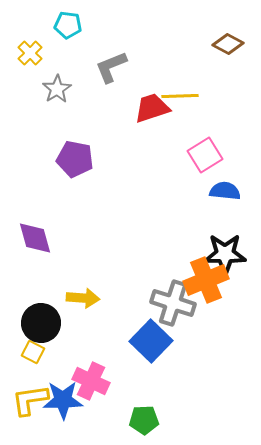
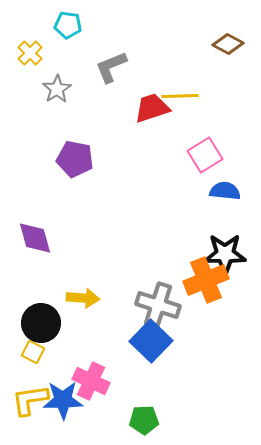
gray cross: moved 15 px left, 2 px down
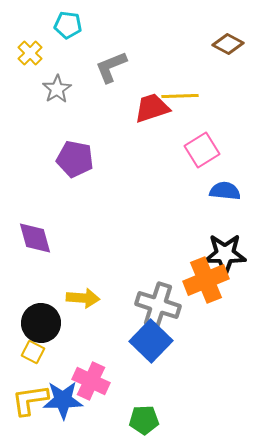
pink square: moved 3 px left, 5 px up
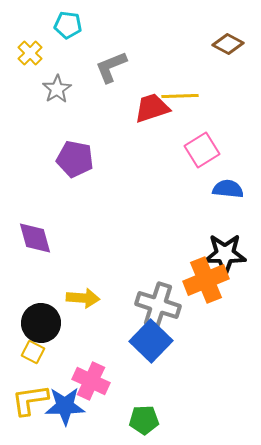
blue semicircle: moved 3 px right, 2 px up
blue star: moved 2 px right, 6 px down
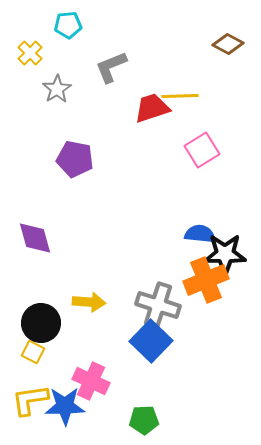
cyan pentagon: rotated 12 degrees counterclockwise
blue semicircle: moved 28 px left, 45 px down
yellow arrow: moved 6 px right, 4 px down
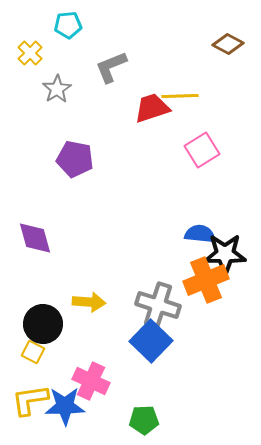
black circle: moved 2 px right, 1 px down
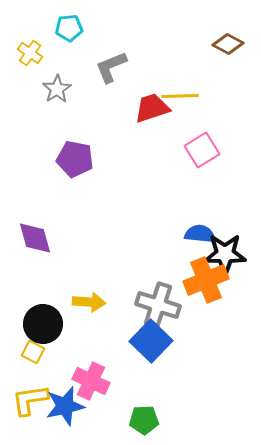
cyan pentagon: moved 1 px right, 3 px down
yellow cross: rotated 10 degrees counterclockwise
blue star: rotated 12 degrees counterclockwise
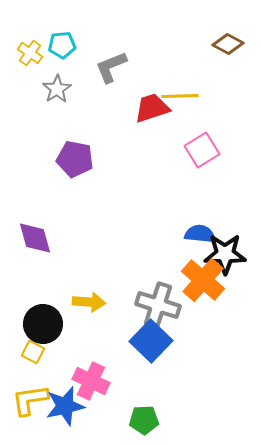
cyan pentagon: moved 7 px left, 17 px down
orange cross: moved 3 px left; rotated 27 degrees counterclockwise
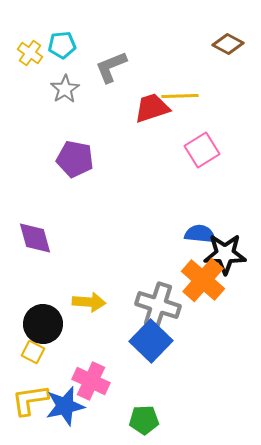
gray star: moved 8 px right
